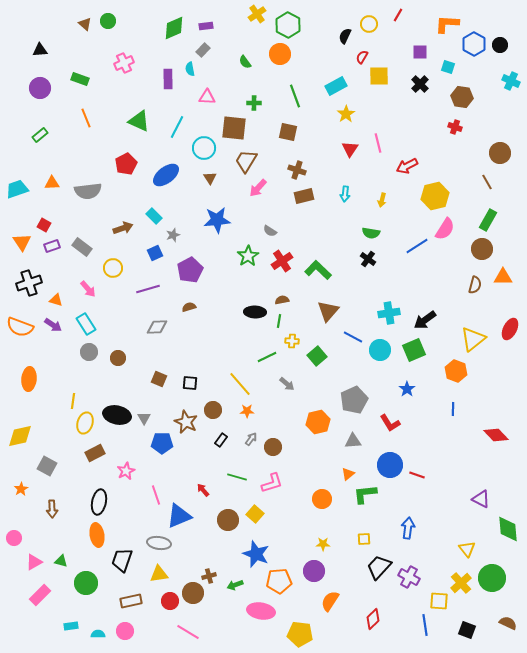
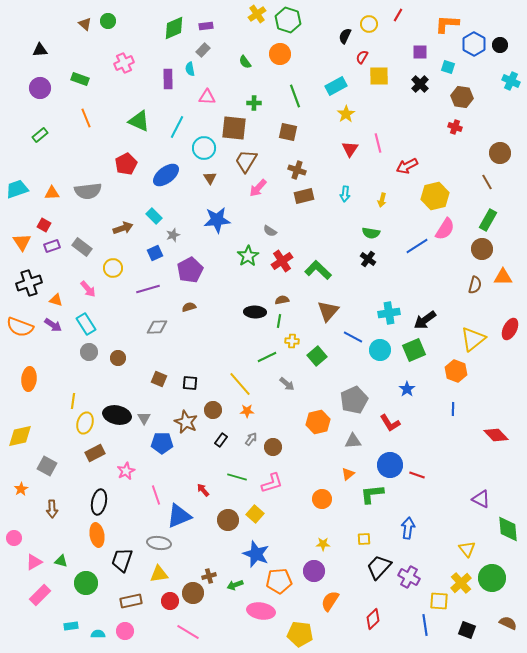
green hexagon at (288, 25): moved 5 px up; rotated 10 degrees counterclockwise
orange triangle at (52, 183): moved 10 px down
green L-shape at (365, 494): moved 7 px right
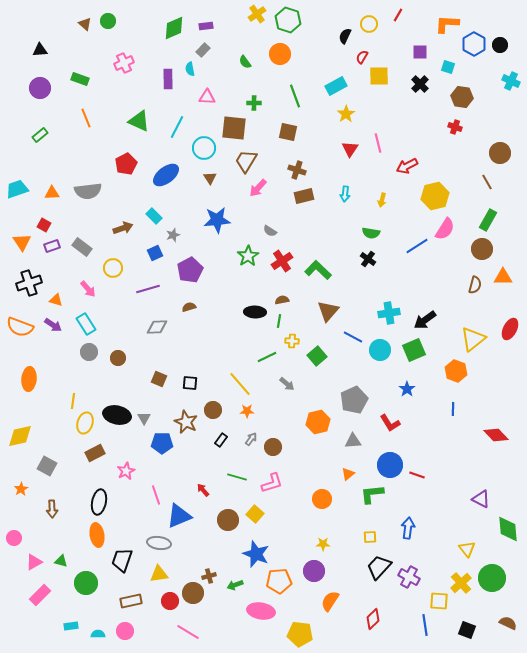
yellow square at (364, 539): moved 6 px right, 2 px up
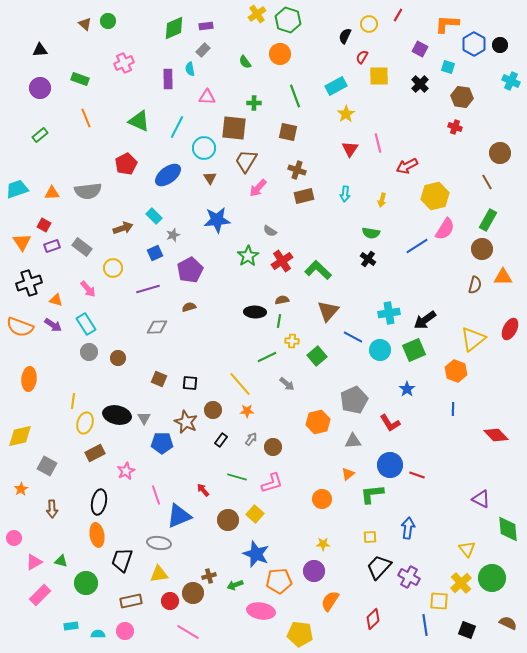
purple square at (420, 52): moved 3 px up; rotated 28 degrees clockwise
blue ellipse at (166, 175): moved 2 px right
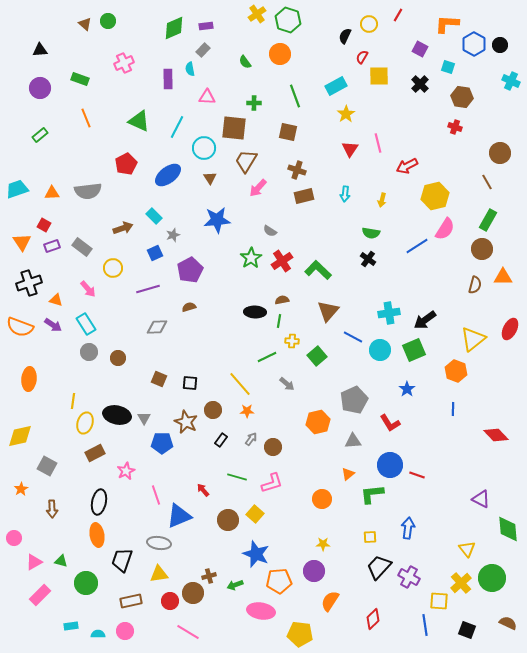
green star at (248, 256): moved 3 px right, 2 px down
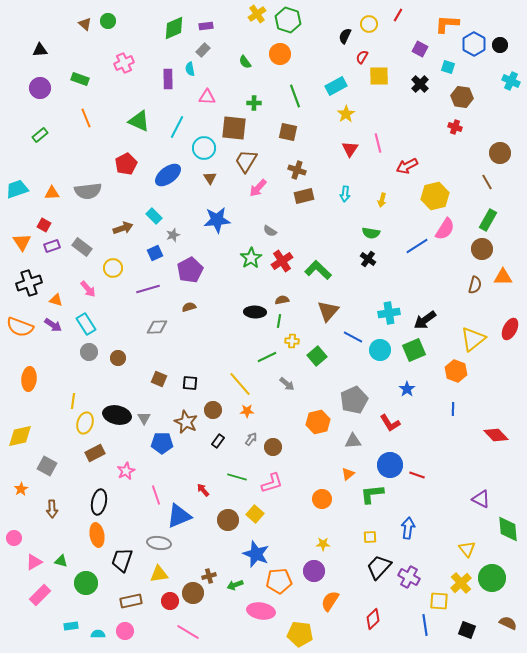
black rectangle at (221, 440): moved 3 px left, 1 px down
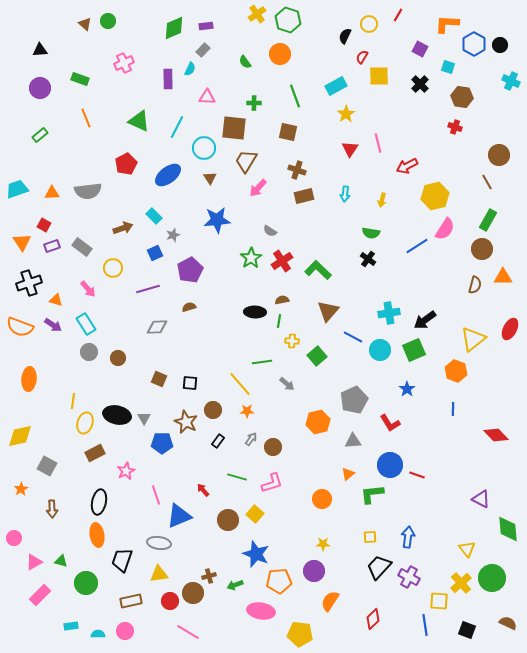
cyan semicircle at (190, 69): rotated 144 degrees counterclockwise
brown circle at (500, 153): moved 1 px left, 2 px down
green line at (267, 357): moved 5 px left, 5 px down; rotated 18 degrees clockwise
blue arrow at (408, 528): moved 9 px down
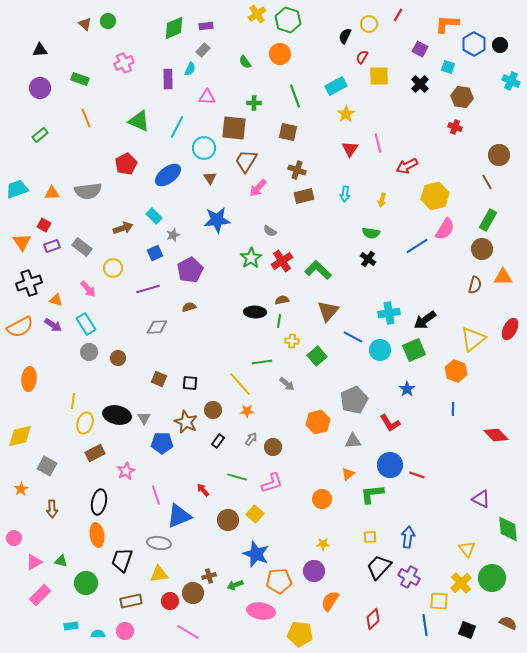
orange semicircle at (20, 327): rotated 48 degrees counterclockwise
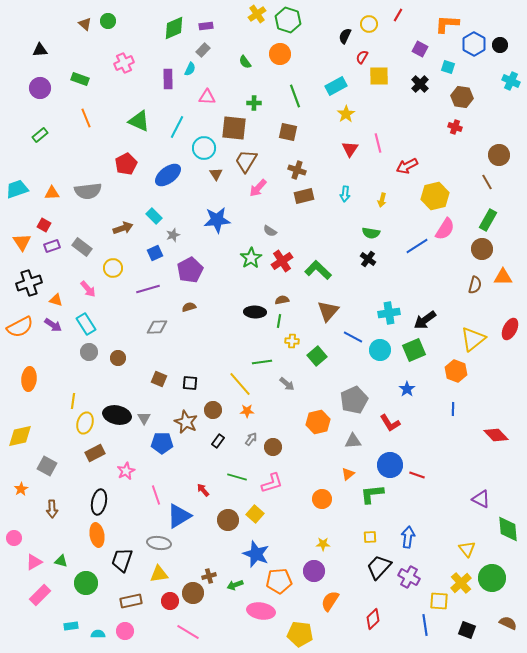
brown triangle at (210, 178): moved 6 px right, 4 px up
blue triangle at (179, 516): rotated 8 degrees counterclockwise
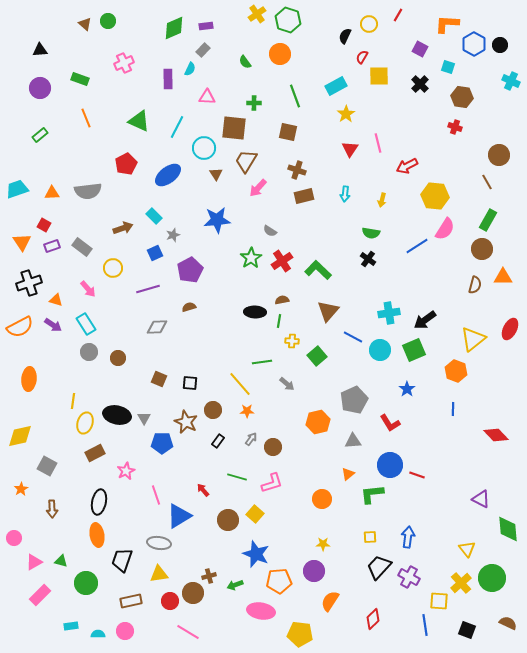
yellow hexagon at (435, 196): rotated 20 degrees clockwise
